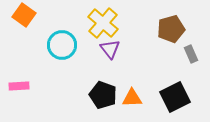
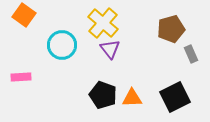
pink rectangle: moved 2 px right, 9 px up
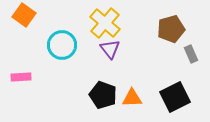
yellow cross: moved 2 px right
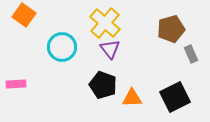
cyan circle: moved 2 px down
pink rectangle: moved 5 px left, 7 px down
black pentagon: moved 10 px up
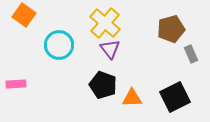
cyan circle: moved 3 px left, 2 px up
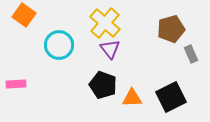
black square: moved 4 px left
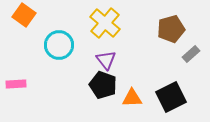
purple triangle: moved 4 px left, 11 px down
gray rectangle: rotated 72 degrees clockwise
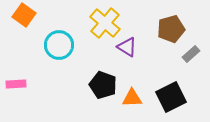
purple triangle: moved 21 px right, 13 px up; rotated 20 degrees counterclockwise
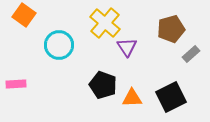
purple triangle: rotated 25 degrees clockwise
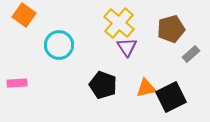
yellow cross: moved 14 px right
pink rectangle: moved 1 px right, 1 px up
orange triangle: moved 14 px right, 10 px up; rotated 10 degrees counterclockwise
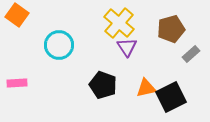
orange square: moved 7 px left
